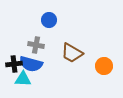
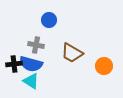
cyan triangle: moved 8 px right, 2 px down; rotated 30 degrees clockwise
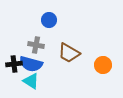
brown trapezoid: moved 3 px left
orange circle: moved 1 px left, 1 px up
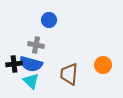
brown trapezoid: moved 21 px down; rotated 65 degrees clockwise
cyan triangle: rotated 12 degrees clockwise
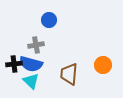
gray cross: rotated 21 degrees counterclockwise
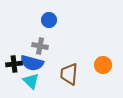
gray cross: moved 4 px right, 1 px down; rotated 21 degrees clockwise
blue semicircle: moved 1 px right, 1 px up
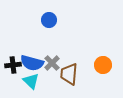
gray cross: moved 12 px right, 17 px down; rotated 35 degrees clockwise
black cross: moved 1 px left, 1 px down
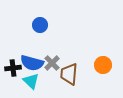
blue circle: moved 9 px left, 5 px down
black cross: moved 3 px down
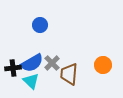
blue semicircle: rotated 45 degrees counterclockwise
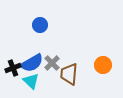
black cross: rotated 14 degrees counterclockwise
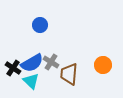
gray cross: moved 1 px left, 1 px up; rotated 14 degrees counterclockwise
black cross: rotated 35 degrees counterclockwise
